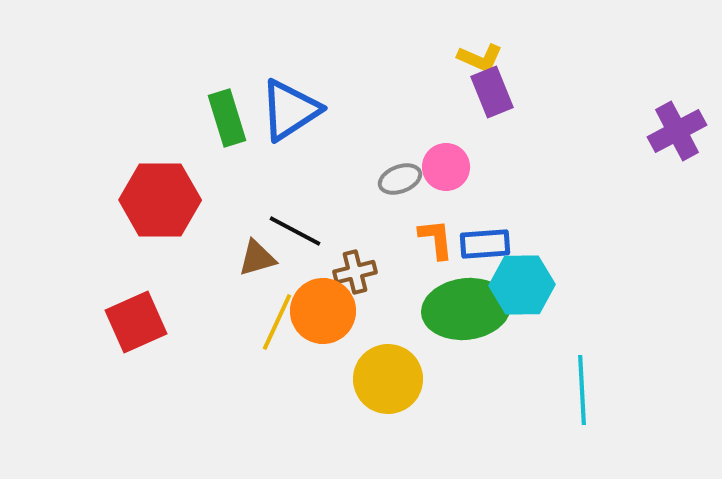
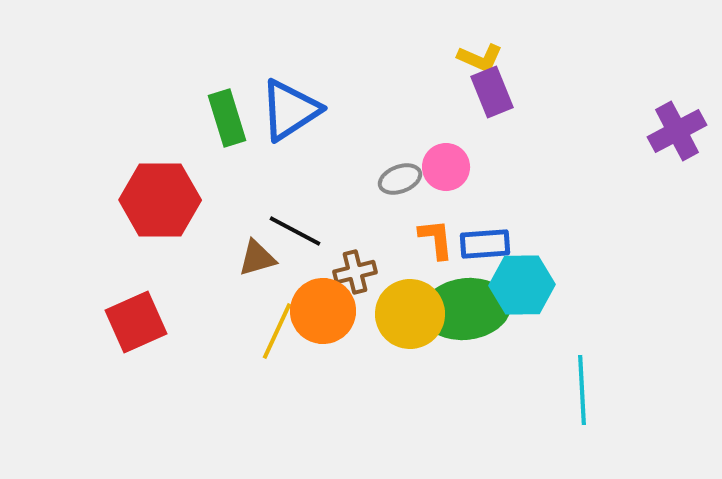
yellow line: moved 9 px down
yellow circle: moved 22 px right, 65 px up
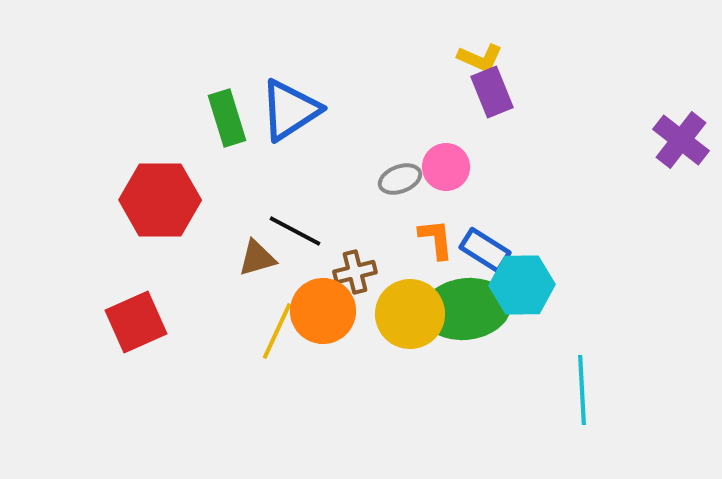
purple cross: moved 4 px right, 9 px down; rotated 24 degrees counterclockwise
blue rectangle: moved 6 px down; rotated 36 degrees clockwise
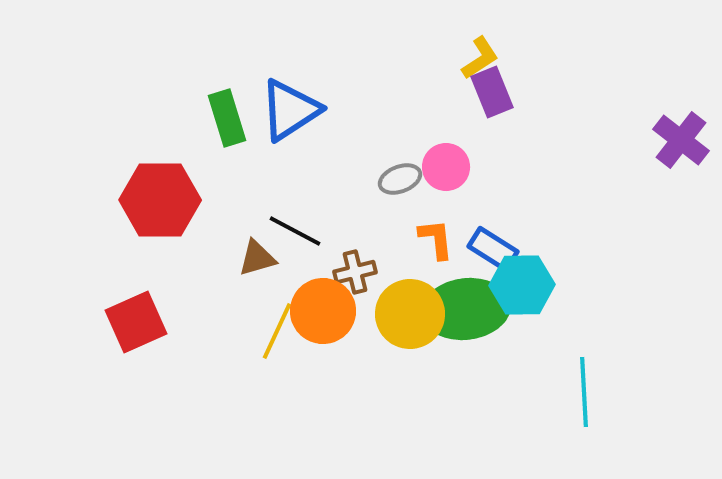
yellow L-shape: rotated 57 degrees counterclockwise
blue rectangle: moved 8 px right, 1 px up
cyan line: moved 2 px right, 2 px down
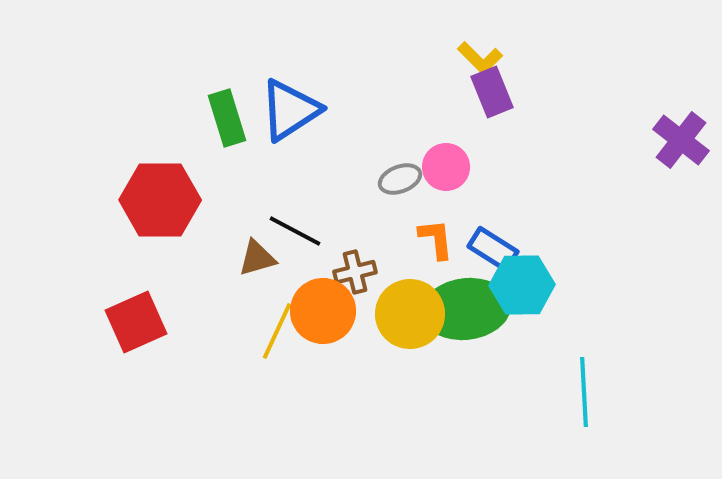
yellow L-shape: rotated 78 degrees clockwise
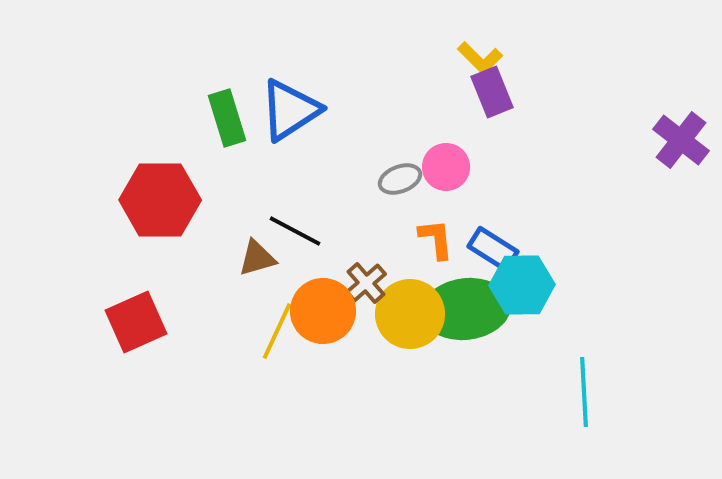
brown cross: moved 11 px right, 11 px down; rotated 27 degrees counterclockwise
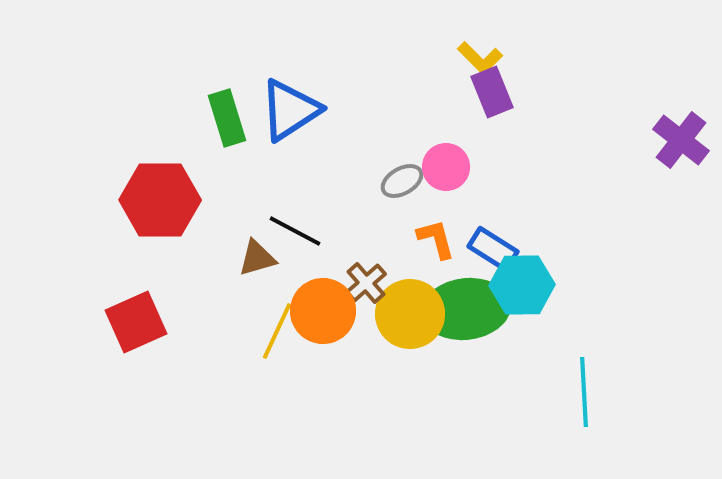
gray ellipse: moved 2 px right, 2 px down; rotated 9 degrees counterclockwise
orange L-shape: rotated 9 degrees counterclockwise
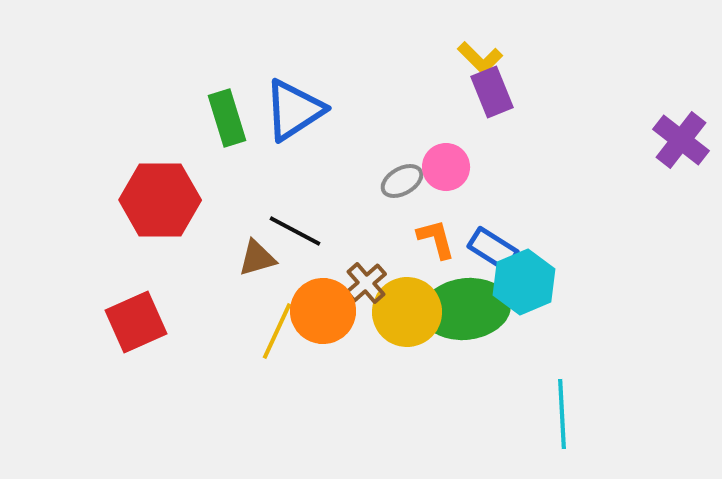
blue triangle: moved 4 px right
cyan hexagon: moved 2 px right, 3 px up; rotated 22 degrees counterclockwise
yellow circle: moved 3 px left, 2 px up
cyan line: moved 22 px left, 22 px down
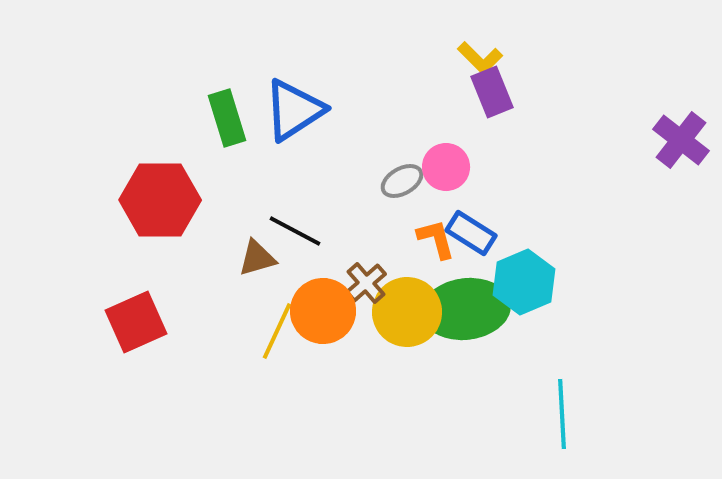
blue rectangle: moved 22 px left, 16 px up
